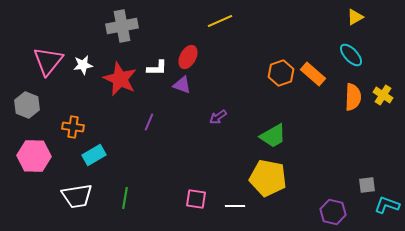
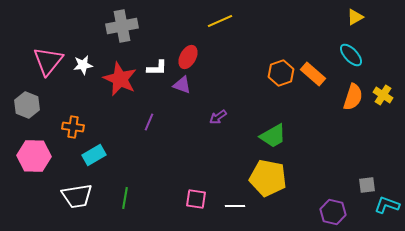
orange semicircle: rotated 16 degrees clockwise
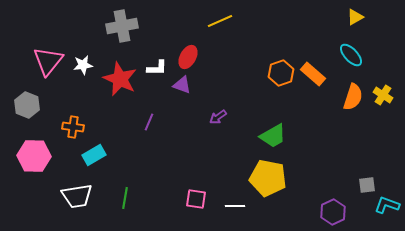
purple hexagon: rotated 20 degrees clockwise
